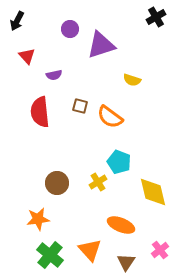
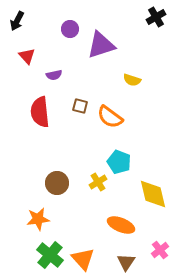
yellow diamond: moved 2 px down
orange triangle: moved 7 px left, 9 px down
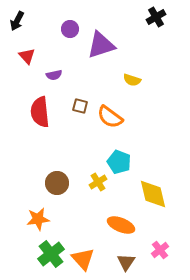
green cross: moved 1 px right, 1 px up; rotated 12 degrees clockwise
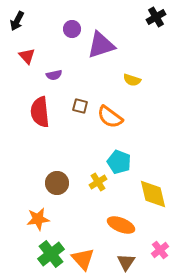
purple circle: moved 2 px right
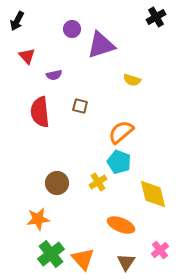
orange semicircle: moved 11 px right, 15 px down; rotated 104 degrees clockwise
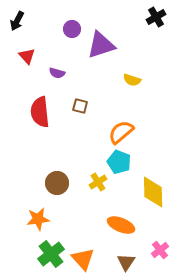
purple semicircle: moved 3 px right, 2 px up; rotated 28 degrees clockwise
yellow diamond: moved 2 px up; rotated 12 degrees clockwise
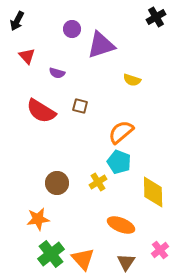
red semicircle: moved 1 px right, 1 px up; rotated 52 degrees counterclockwise
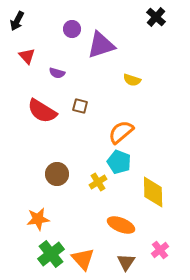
black cross: rotated 18 degrees counterclockwise
red semicircle: moved 1 px right
brown circle: moved 9 px up
